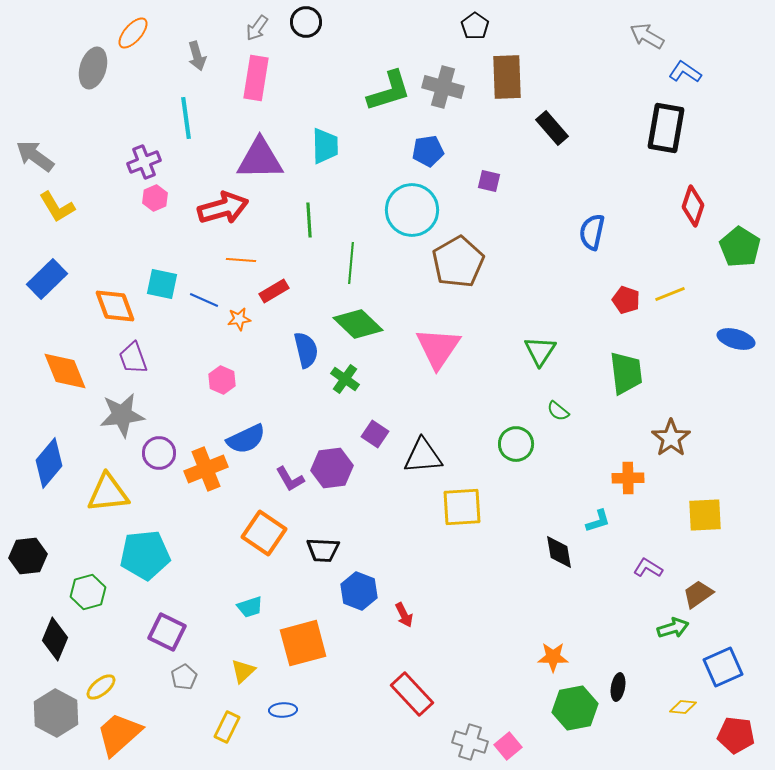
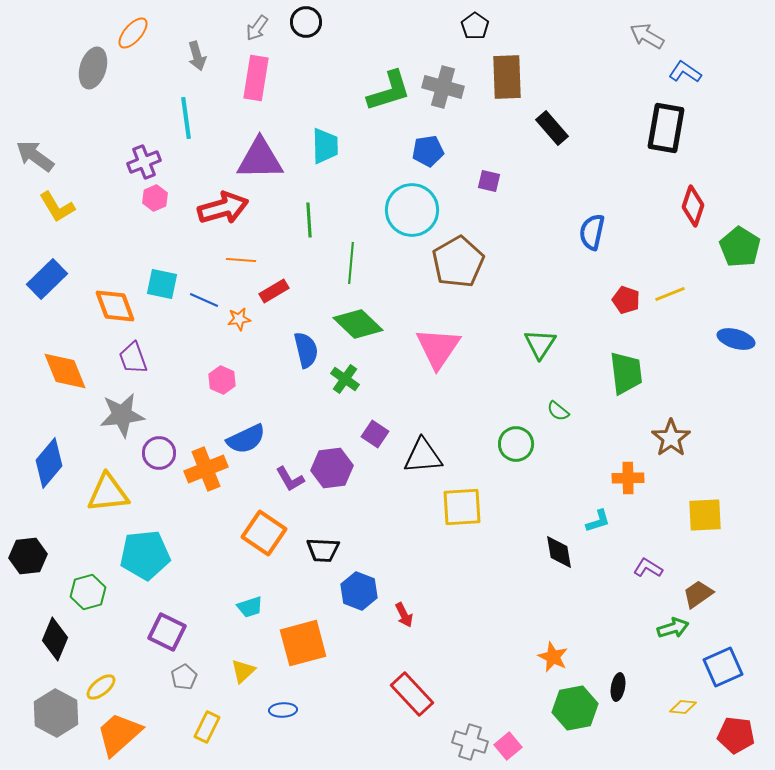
green triangle at (540, 351): moved 7 px up
orange star at (553, 657): rotated 24 degrees clockwise
yellow rectangle at (227, 727): moved 20 px left
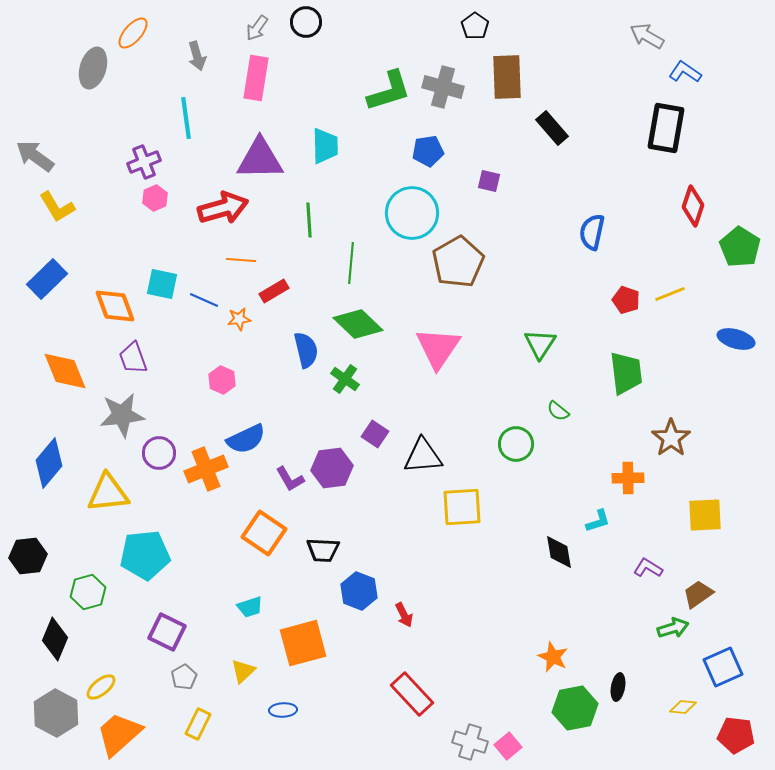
cyan circle at (412, 210): moved 3 px down
yellow rectangle at (207, 727): moved 9 px left, 3 px up
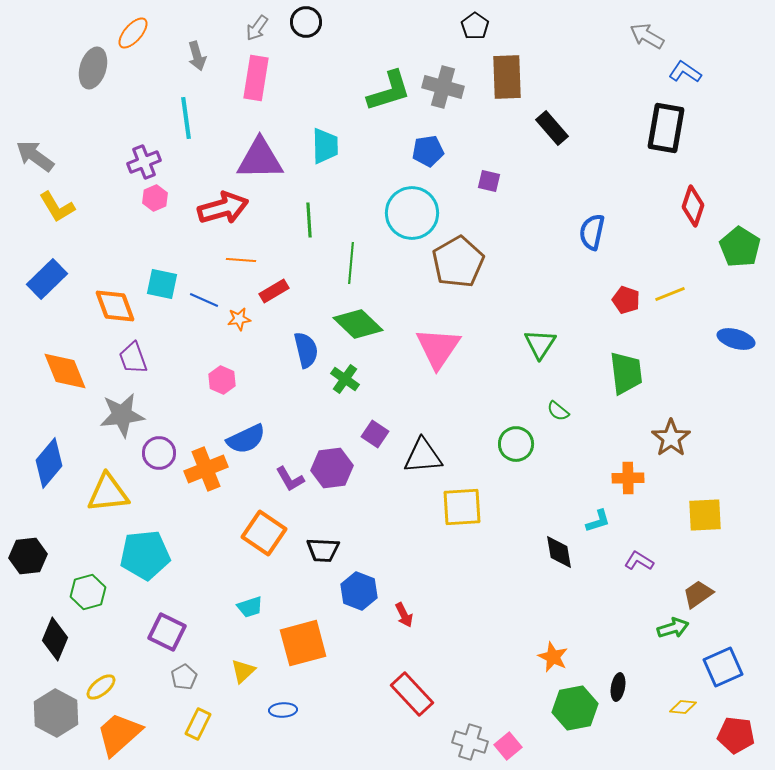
purple L-shape at (648, 568): moved 9 px left, 7 px up
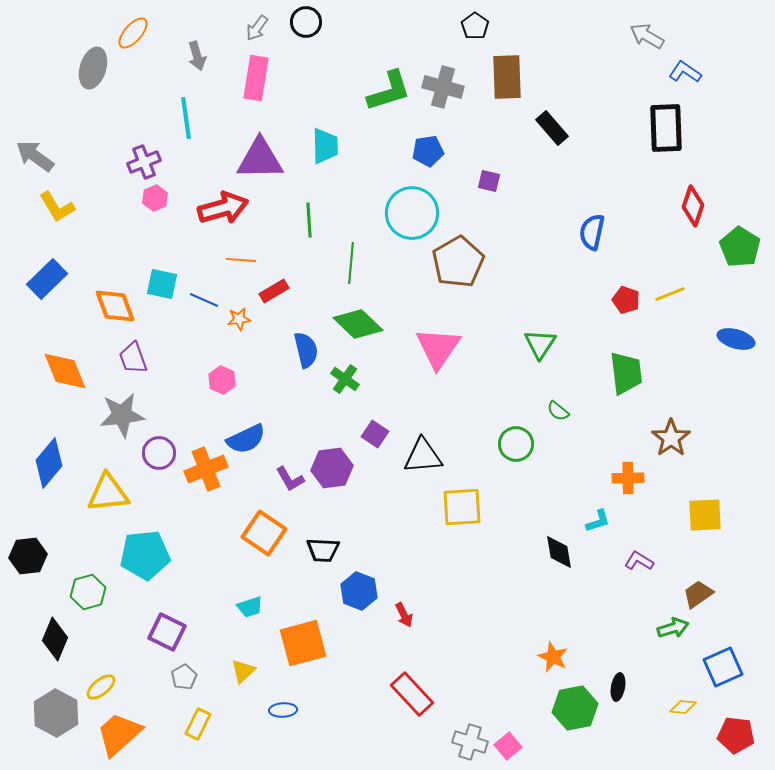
black rectangle at (666, 128): rotated 12 degrees counterclockwise
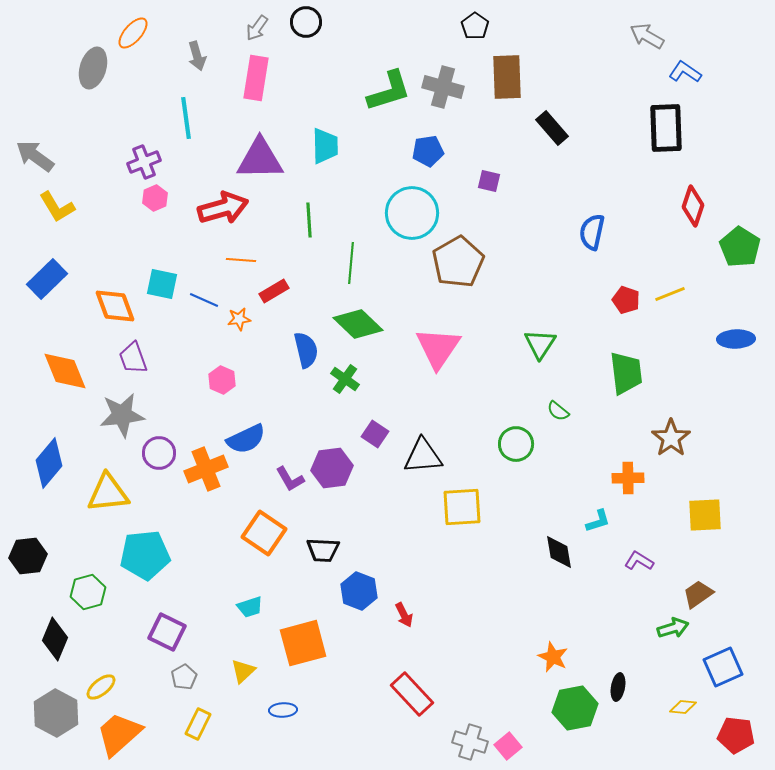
blue ellipse at (736, 339): rotated 18 degrees counterclockwise
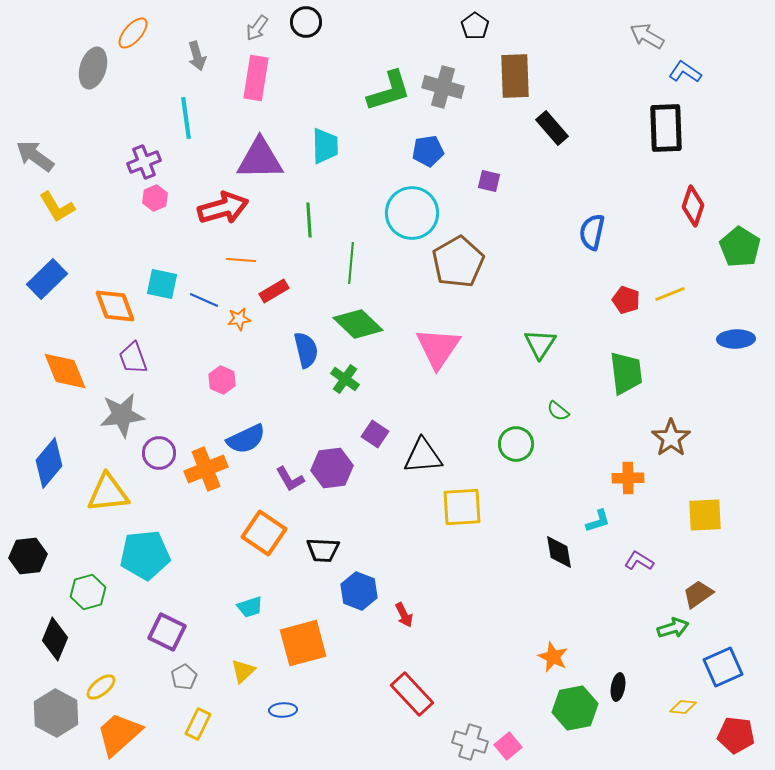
brown rectangle at (507, 77): moved 8 px right, 1 px up
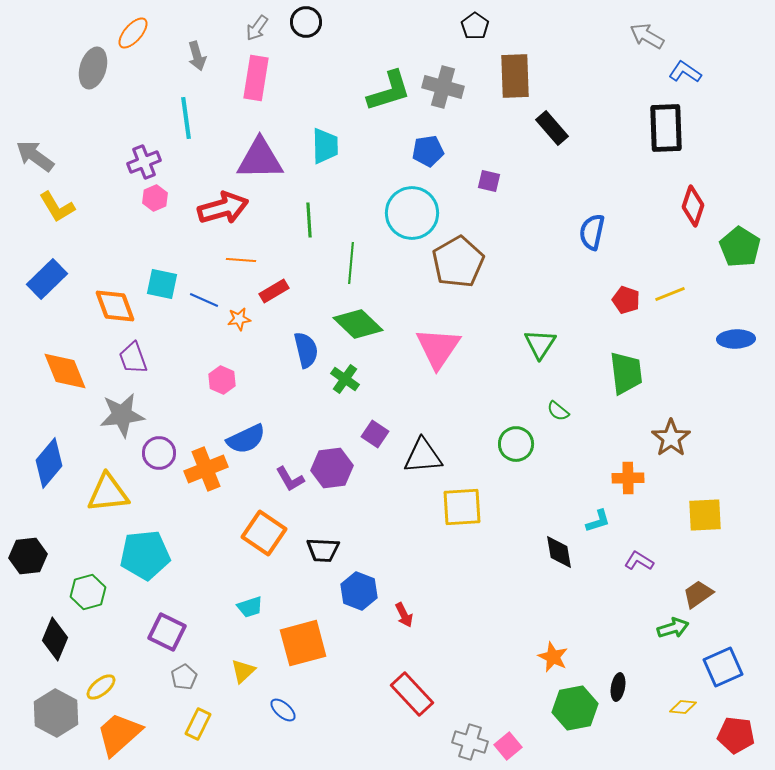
blue ellipse at (283, 710): rotated 44 degrees clockwise
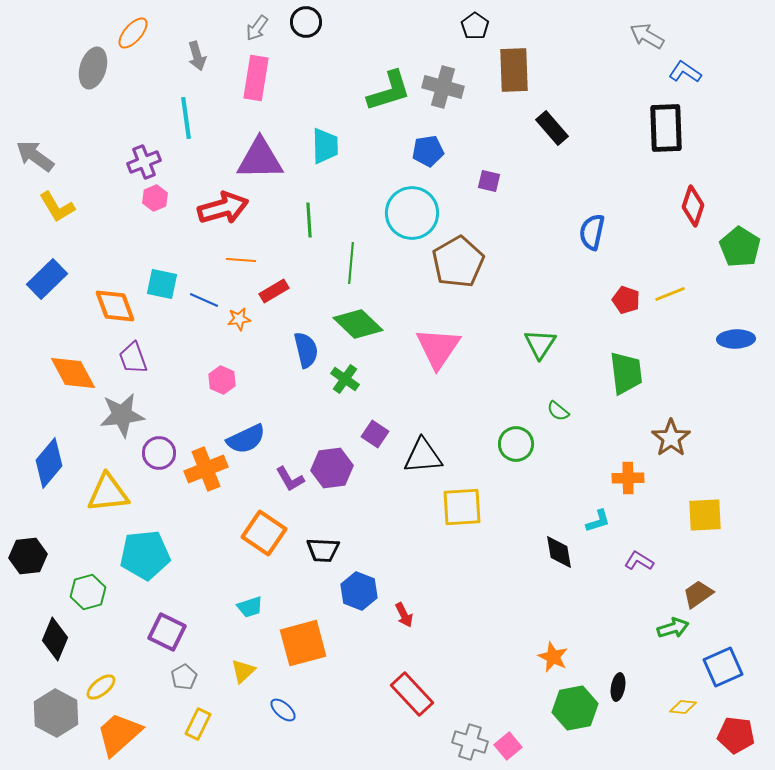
brown rectangle at (515, 76): moved 1 px left, 6 px up
orange diamond at (65, 371): moved 8 px right, 2 px down; rotated 6 degrees counterclockwise
